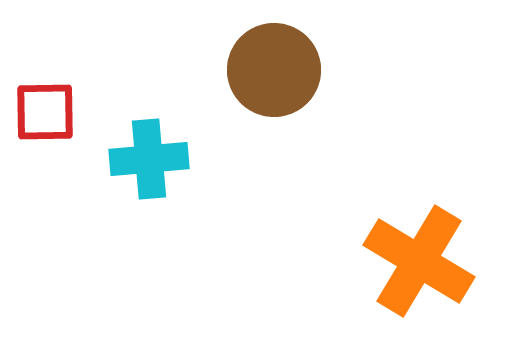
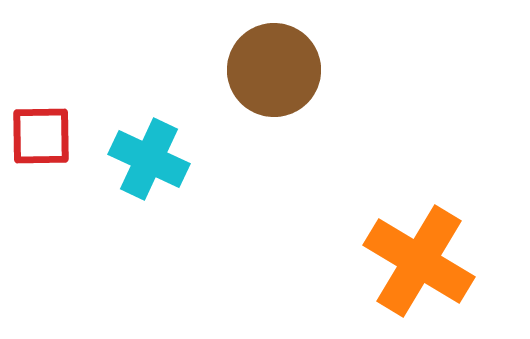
red square: moved 4 px left, 24 px down
cyan cross: rotated 30 degrees clockwise
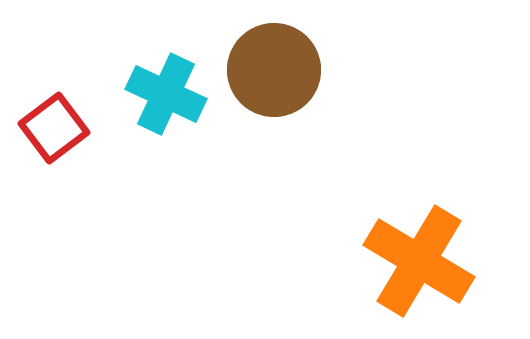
red square: moved 13 px right, 8 px up; rotated 36 degrees counterclockwise
cyan cross: moved 17 px right, 65 px up
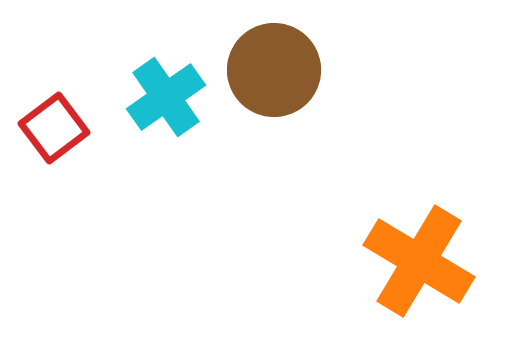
cyan cross: moved 3 px down; rotated 30 degrees clockwise
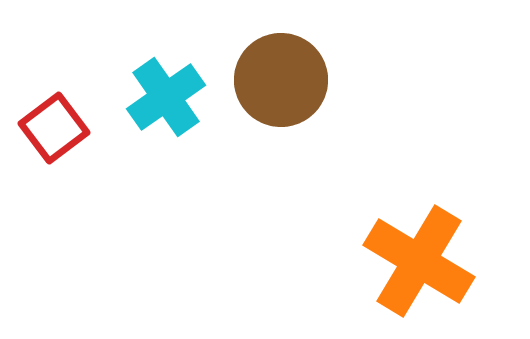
brown circle: moved 7 px right, 10 px down
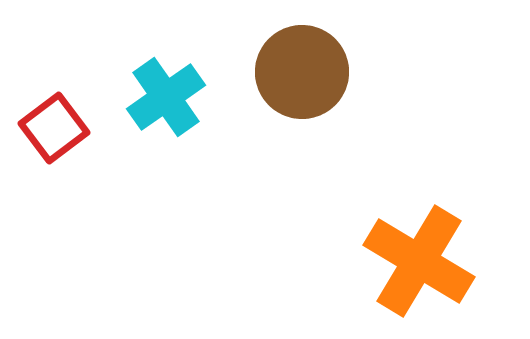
brown circle: moved 21 px right, 8 px up
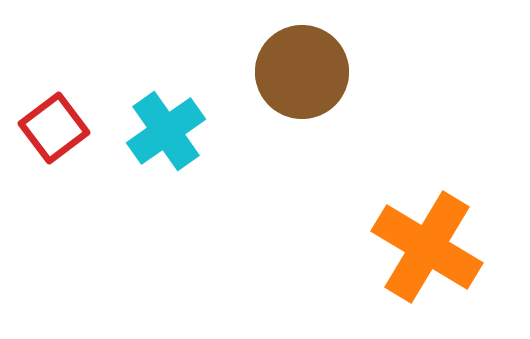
cyan cross: moved 34 px down
orange cross: moved 8 px right, 14 px up
